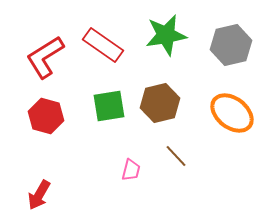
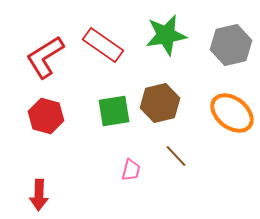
green square: moved 5 px right, 5 px down
red arrow: rotated 28 degrees counterclockwise
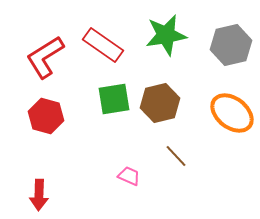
green square: moved 12 px up
pink trapezoid: moved 2 px left, 6 px down; rotated 80 degrees counterclockwise
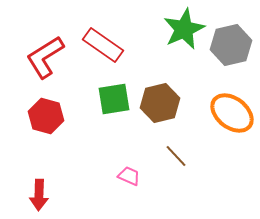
green star: moved 18 px right, 6 px up; rotated 15 degrees counterclockwise
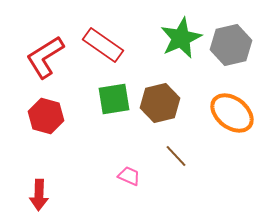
green star: moved 3 px left, 9 px down
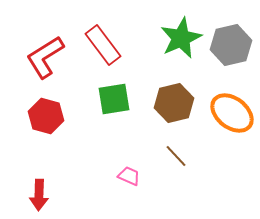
red rectangle: rotated 18 degrees clockwise
brown hexagon: moved 14 px right
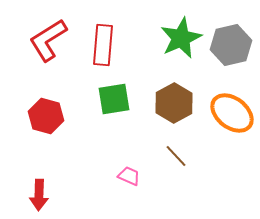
red rectangle: rotated 42 degrees clockwise
red L-shape: moved 3 px right, 17 px up
brown hexagon: rotated 15 degrees counterclockwise
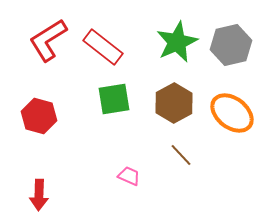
green star: moved 4 px left, 4 px down
red rectangle: moved 2 px down; rotated 57 degrees counterclockwise
red hexagon: moved 7 px left
brown line: moved 5 px right, 1 px up
